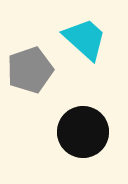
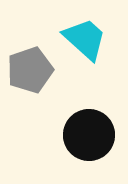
black circle: moved 6 px right, 3 px down
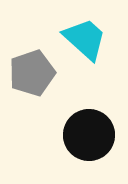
gray pentagon: moved 2 px right, 3 px down
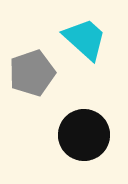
black circle: moved 5 px left
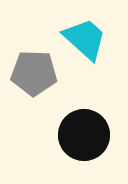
gray pentagon: moved 2 px right; rotated 21 degrees clockwise
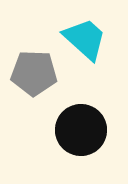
black circle: moved 3 px left, 5 px up
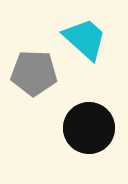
black circle: moved 8 px right, 2 px up
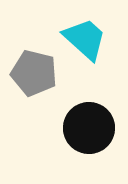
gray pentagon: rotated 12 degrees clockwise
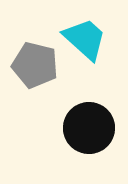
gray pentagon: moved 1 px right, 8 px up
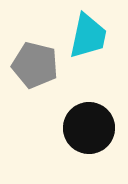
cyan trapezoid: moved 3 px right, 3 px up; rotated 60 degrees clockwise
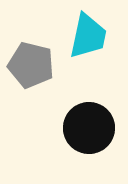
gray pentagon: moved 4 px left
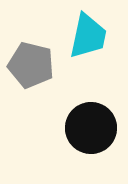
black circle: moved 2 px right
